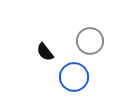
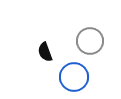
black semicircle: rotated 18 degrees clockwise
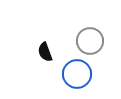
blue circle: moved 3 px right, 3 px up
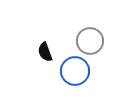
blue circle: moved 2 px left, 3 px up
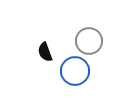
gray circle: moved 1 px left
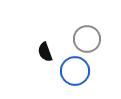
gray circle: moved 2 px left, 2 px up
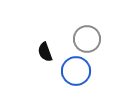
blue circle: moved 1 px right
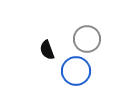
black semicircle: moved 2 px right, 2 px up
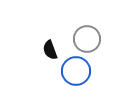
black semicircle: moved 3 px right
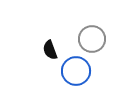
gray circle: moved 5 px right
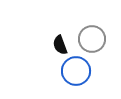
black semicircle: moved 10 px right, 5 px up
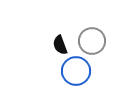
gray circle: moved 2 px down
